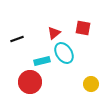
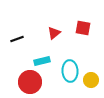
cyan ellipse: moved 6 px right, 18 px down; rotated 30 degrees clockwise
yellow circle: moved 4 px up
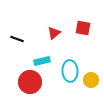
black line: rotated 40 degrees clockwise
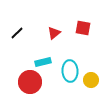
black line: moved 6 px up; rotated 64 degrees counterclockwise
cyan rectangle: moved 1 px right, 1 px down
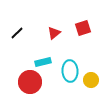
red square: rotated 28 degrees counterclockwise
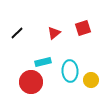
red circle: moved 1 px right
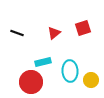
black line: rotated 64 degrees clockwise
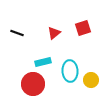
red circle: moved 2 px right, 2 px down
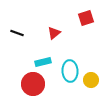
red square: moved 3 px right, 10 px up
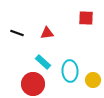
red square: rotated 21 degrees clockwise
red triangle: moved 7 px left; rotated 32 degrees clockwise
cyan rectangle: rotated 56 degrees clockwise
yellow circle: moved 2 px right
